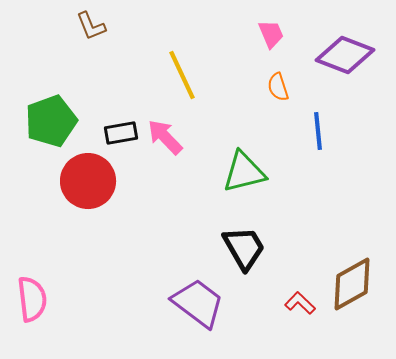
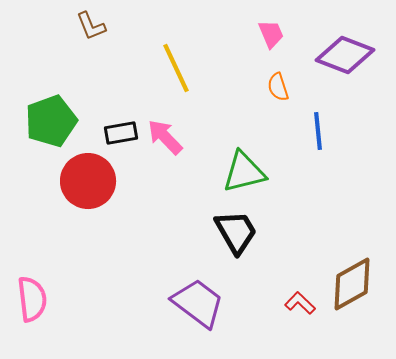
yellow line: moved 6 px left, 7 px up
black trapezoid: moved 8 px left, 16 px up
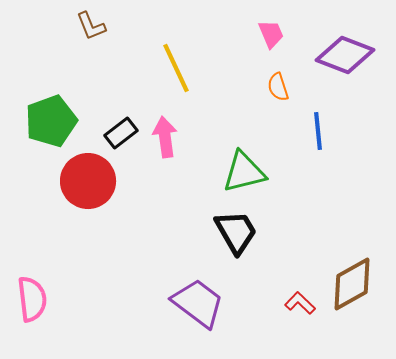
black rectangle: rotated 28 degrees counterclockwise
pink arrow: rotated 36 degrees clockwise
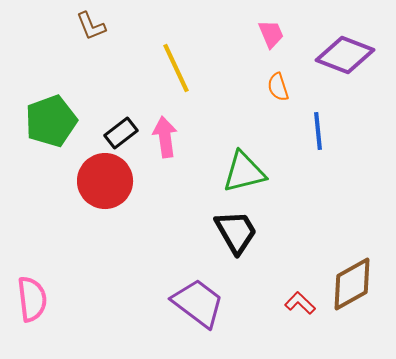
red circle: moved 17 px right
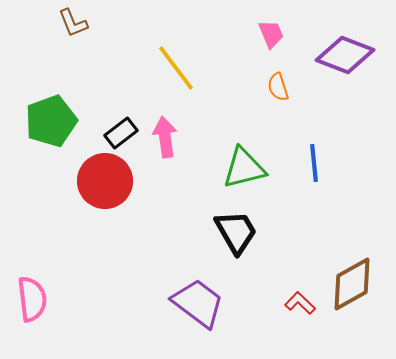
brown L-shape: moved 18 px left, 3 px up
yellow line: rotated 12 degrees counterclockwise
blue line: moved 4 px left, 32 px down
green triangle: moved 4 px up
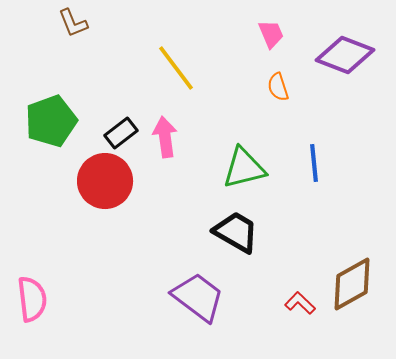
black trapezoid: rotated 30 degrees counterclockwise
purple trapezoid: moved 6 px up
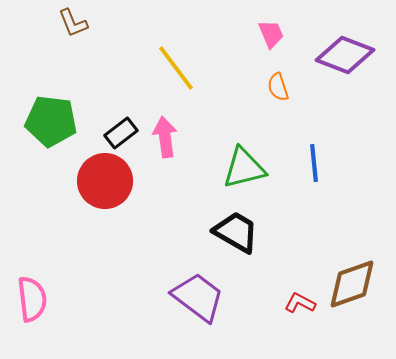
green pentagon: rotated 27 degrees clockwise
brown diamond: rotated 10 degrees clockwise
red L-shape: rotated 16 degrees counterclockwise
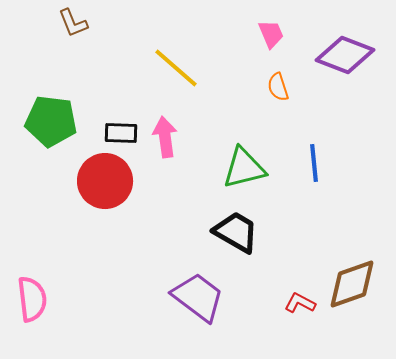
yellow line: rotated 12 degrees counterclockwise
black rectangle: rotated 40 degrees clockwise
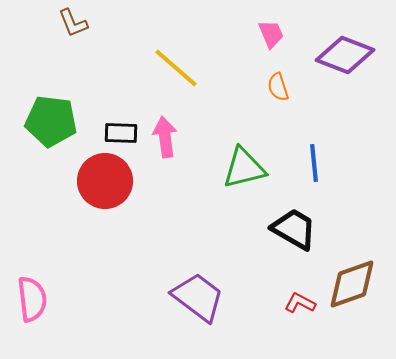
black trapezoid: moved 58 px right, 3 px up
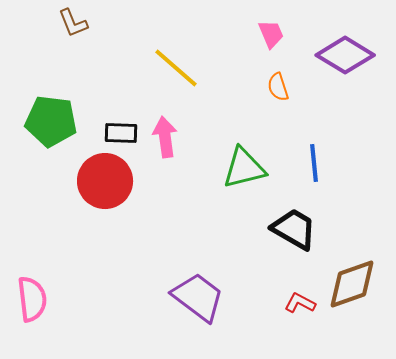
purple diamond: rotated 10 degrees clockwise
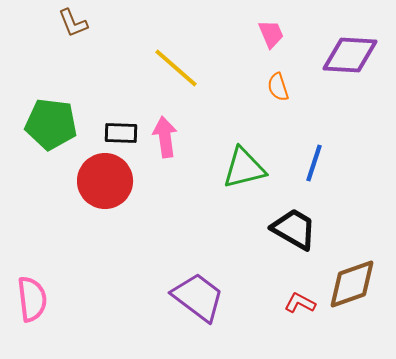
purple diamond: moved 5 px right; rotated 28 degrees counterclockwise
green pentagon: moved 3 px down
blue line: rotated 24 degrees clockwise
